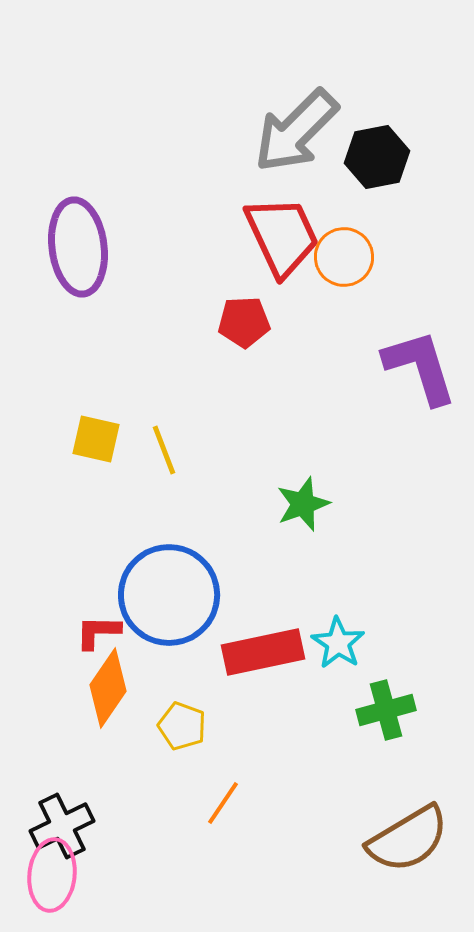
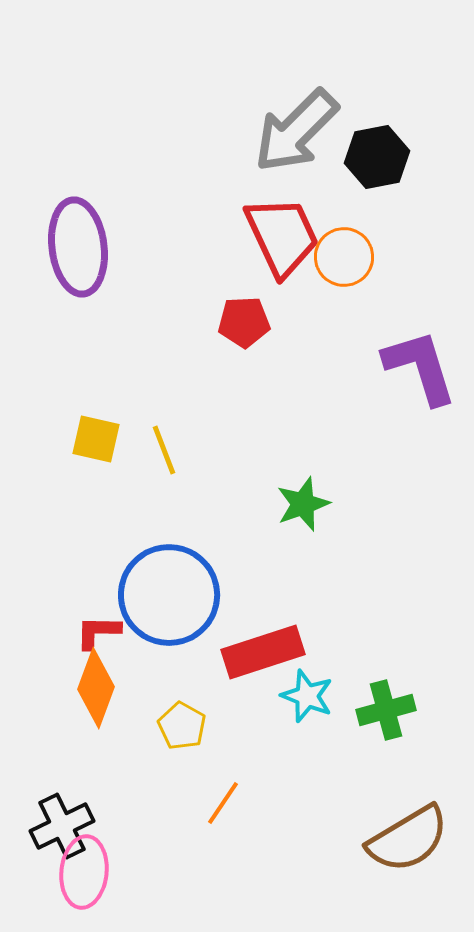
cyan star: moved 31 px left, 53 px down; rotated 12 degrees counterclockwise
red rectangle: rotated 6 degrees counterclockwise
orange diamond: moved 12 px left; rotated 14 degrees counterclockwise
yellow pentagon: rotated 9 degrees clockwise
pink ellipse: moved 32 px right, 3 px up
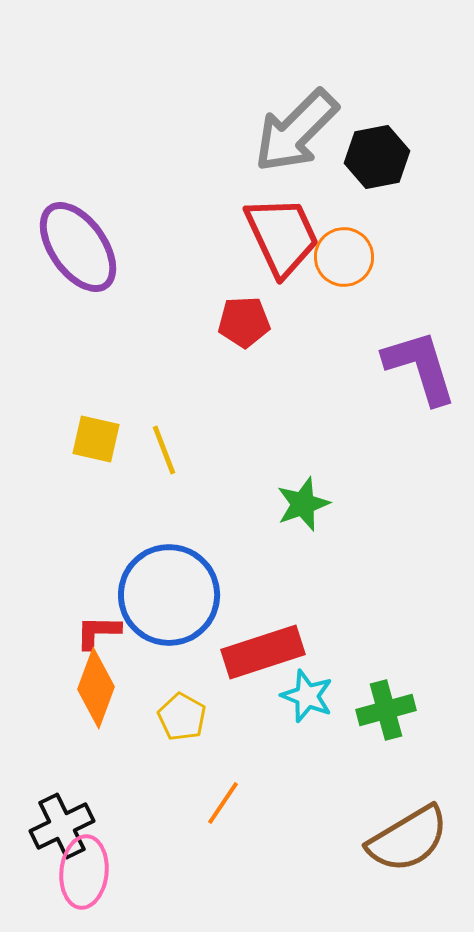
purple ellipse: rotated 28 degrees counterclockwise
yellow pentagon: moved 9 px up
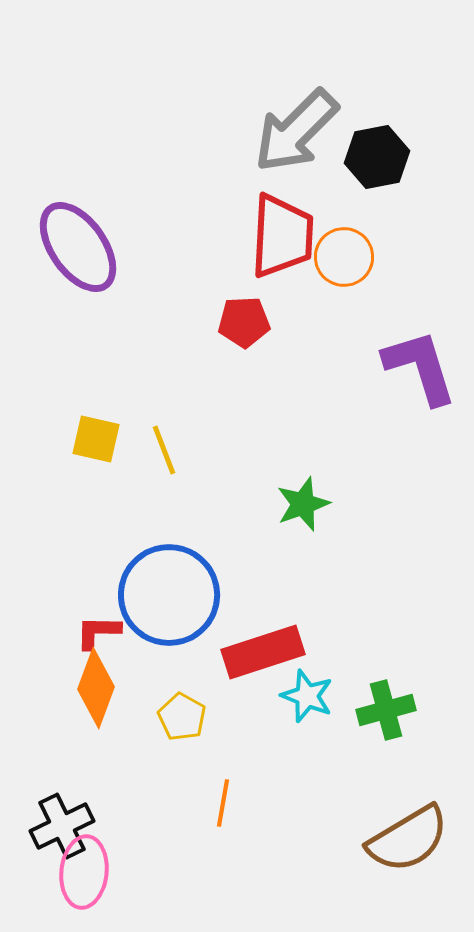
red trapezoid: rotated 28 degrees clockwise
orange line: rotated 24 degrees counterclockwise
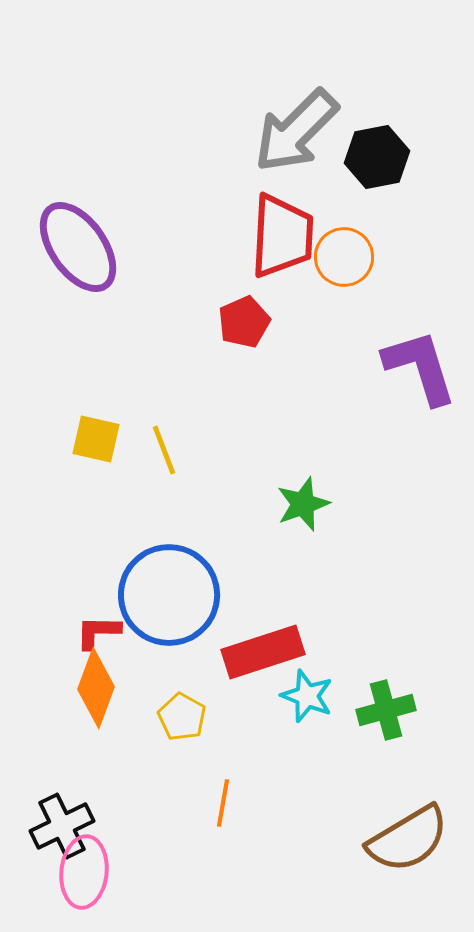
red pentagon: rotated 21 degrees counterclockwise
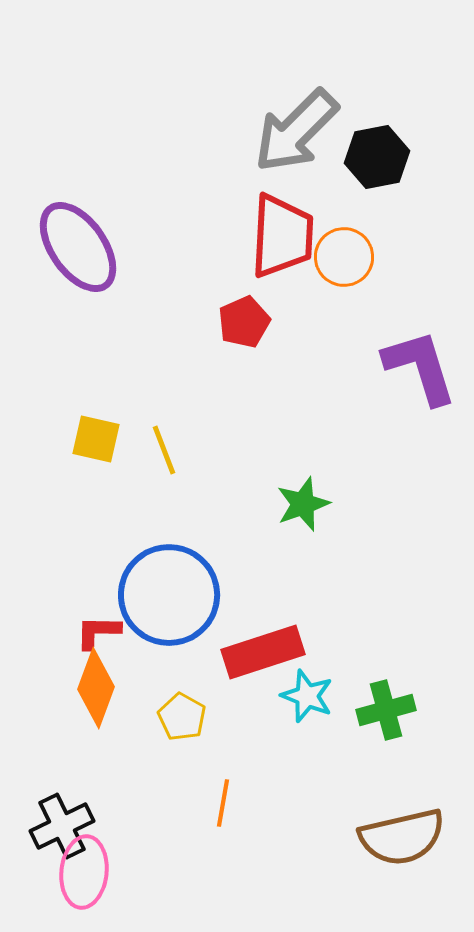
brown semicircle: moved 6 px left, 2 px up; rotated 18 degrees clockwise
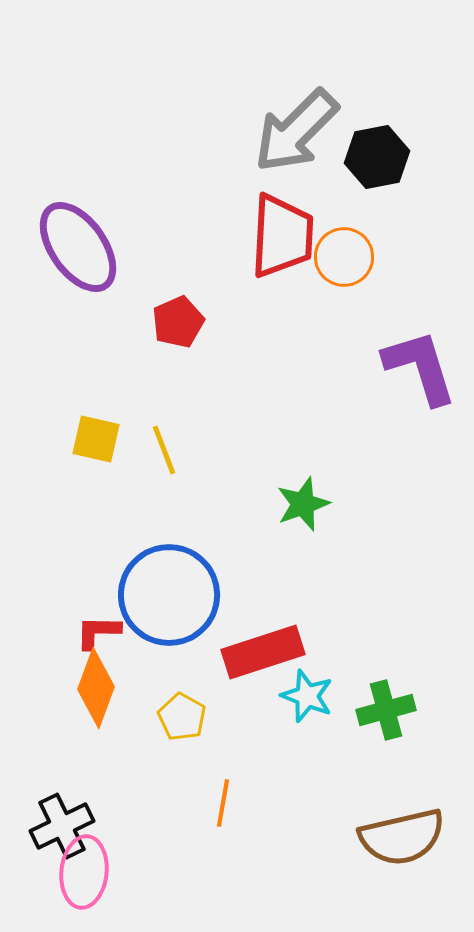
red pentagon: moved 66 px left
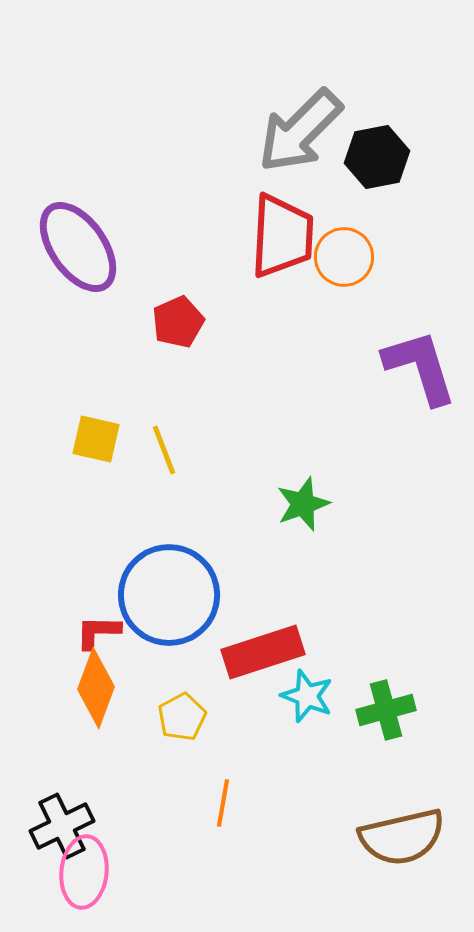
gray arrow: moved 4 px right
yellow pentagon: rotated 15 degrees clockwise
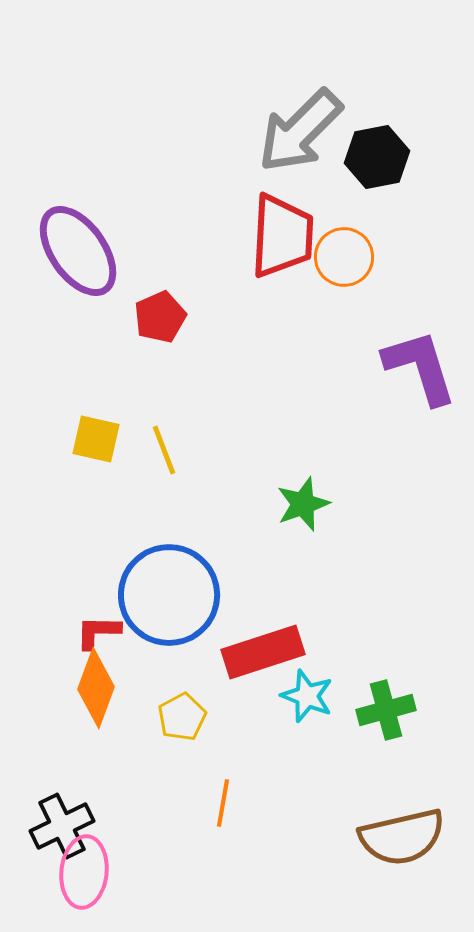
purple ellipse: moved 4 px down
red pentagon: moved 18 px left, 5 px up
